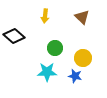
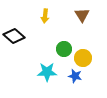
brown triangle: moved 2 px up; rotated 14 degrees clockwise
green circle: moved 9 px right, 1 px down
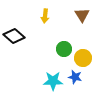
cyan star: moved 6 px right, 9 px down
blue star: moved 1 px down
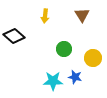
yellow circle: moved 10 px right
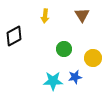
black diamond: rotated 70 degrees counterclockwise
blue star: rotated 24 degrees counterclockwise
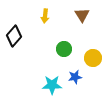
black diamond: rotated 20 degrees counterclockwise
cyan star: moved 1 px left, 4 px down
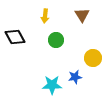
black diamond: moved 1 px right, 1 px down; rotated 70 degrees counterclockwise
green circle: moved 8 px left, 9 px up
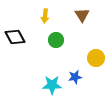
yellow circle: moved 3 px right
